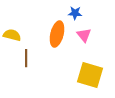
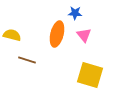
brown line: moved 1 px right, 2 px down; rotated 72 degrees counterclockwise
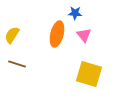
yellow semicircle: rotated 72 degrees counterclockwise
brown line: moved 10 px left, 4 px down
yellow square: moved 1 px left, 1 px up
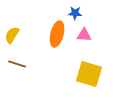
pink triangle: rotated 49 degrees counterclockwise
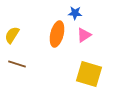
pink triangle: rotated 35 degrees counterclockwise
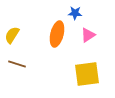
pink triangle: moved 4 px right
yellow square: moved 2 px left; rotated 24 degrees counterclockwise
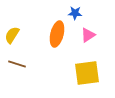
yellow square: moved 1 px up
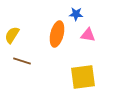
blue star: moved 1 px right, 1 px down
pink triangle: rotated 42 degrees clockwise
brown line: moved 5 px right, 3 px up
yellow square: moved 4 px left, 4 px down
